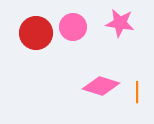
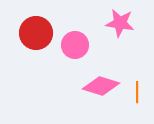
pink circle: moved 2 px right, 18 px down
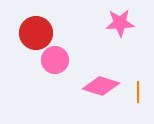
pink star: rotated 12 degrees counterclockwise
pink circle: moved 20 px left, 15 px down
orange line: moved 1 px right
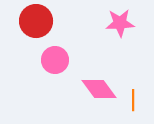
red circle: moved 12 px up
pink diamond: moved 2 px left, 3 px down; rotated 36 degrees clockwise
orange line: moved 5 px left, 8 px down
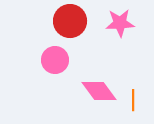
red circle: moved 34 px right
pink diamond: moved 2 px down
